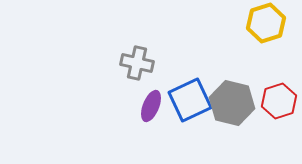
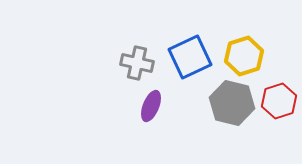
yellow hexagon: moved 22 px left, 33 px down
blue square: moved 43 px up
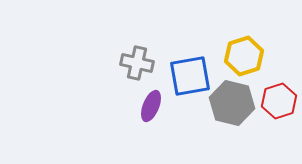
blue square: moved 19 px down; rotated 15 degrees clockwise
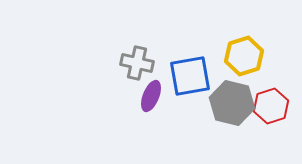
red hexagon: moved 8 px left, 5 px down
purple ellipse: moved 10 px up
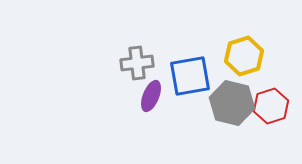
gray cross: rotated 20 degrees counterclockwise
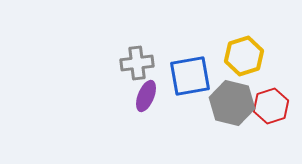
purple ellipse: moved 5 px left
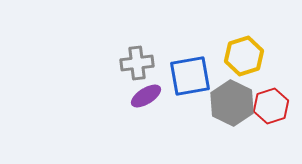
purple ellipse: rotated 36 degrees clockwise
gray hexagon: rotated 12 degrees clockwise
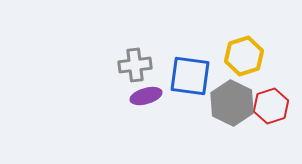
gray cross: moved 2 px left, 2 px down
blue square: rotated 18 degrees clockwise
purple ellipse: rotated 16 degrees clockwise
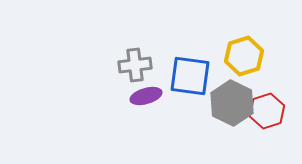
red hexagon: moved 4 px left, 5 px down
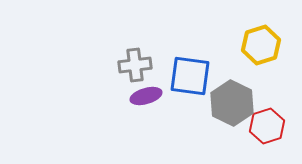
yellow hexagon: moved 17 px right, 11 px up
red hexagon: moved 15 px down
